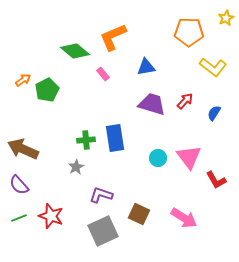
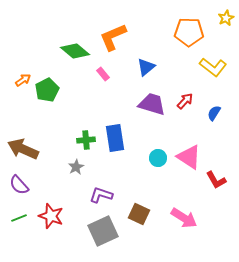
blue triangle: rotated 30 degrees counterclockwise
pink triangle: rotated 20 degrees counterclockwise
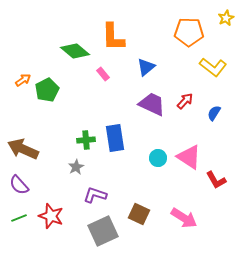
orange L-shape: rotated 68 degrees counterclockwise
purple trapezoid: rotated 8 degrees clockwise
purple L-shape: moved 6 px left
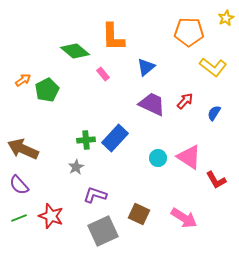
blue rectangle: rotated 52 degrees clockwise
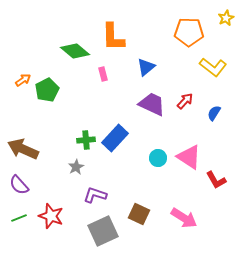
pink rectangle: rotated 24 degrees clockwise
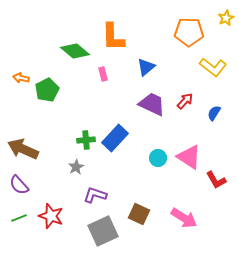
orange arrow: moved 2 px left, 2 px up; rotated 133 degrees counterclockwise
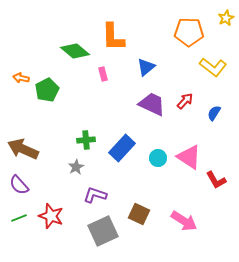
blue rectangle: moved 7 px right, 10 px down
pink arrow: moved 3 px down
